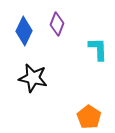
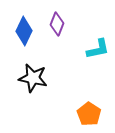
cyan L-shape: rotated 80 degrees clockwise
orange pentagon: moved 3 px up
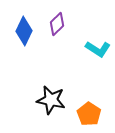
purple diamond: rotated 25 degrees clockwise
cyan L-shape: rotated 45 degrees clockwise
black star: moved 18 px right, 22 px down
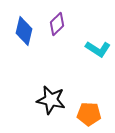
blue diamond: rotated 12 degrees counterclockwise
orange pentagon: rotated 30 degrees counterclockwise
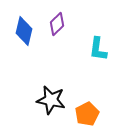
cyan L-shape: rotated 65 degrees clockwise
orange pentagon: moved 2 px left; rotated 30 degrees counterclockwise
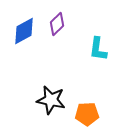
blue diamond: rotated 48 degrees clockwise
orange pentagon: rotated 25 degrees clockwise
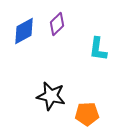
black star: moved 4 px up
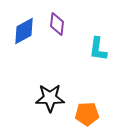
purple diamond: rotated 40 degrees counterclockwise
black star: moved 1 px left, 2 px down; rotated 12 degrees counterclockwise
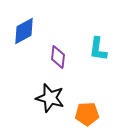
purple diamond: moved 1 px right, 33 px down
black star: rotated 16 degrees clockwise
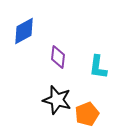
cyan L-shape: moved 18 px down
black star: moved 7 px right, 2 px down
orange pentagon: rotated 20 degrees counterclockwise
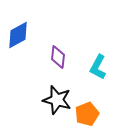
blue diamond: moved 6 px left, 4 px down
cyan L-shape: rotated 20 degrees clockwise
